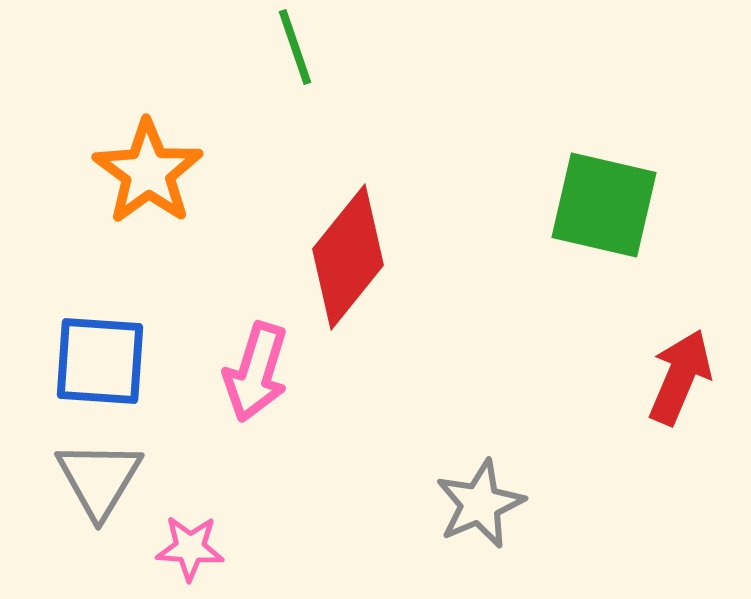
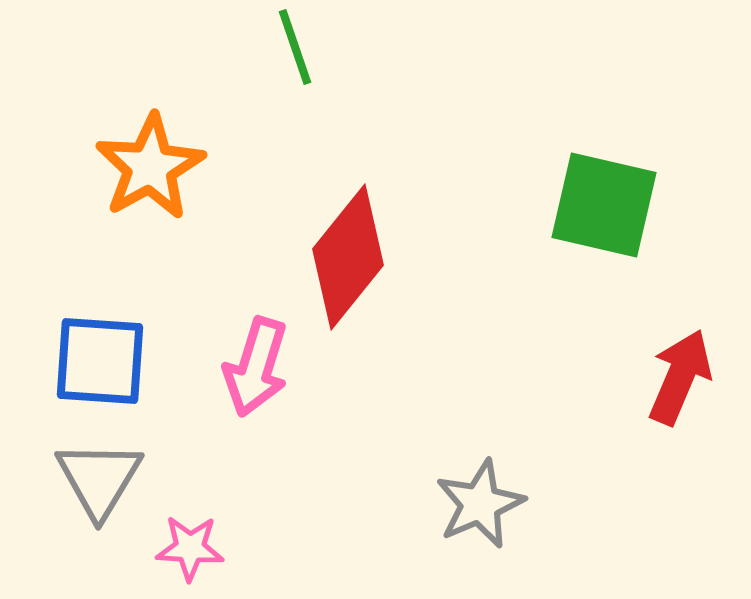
orange star: moved 2 px right, 5 px up; rotated 7 degrees clockwise
pink arrow: moved 5 px up
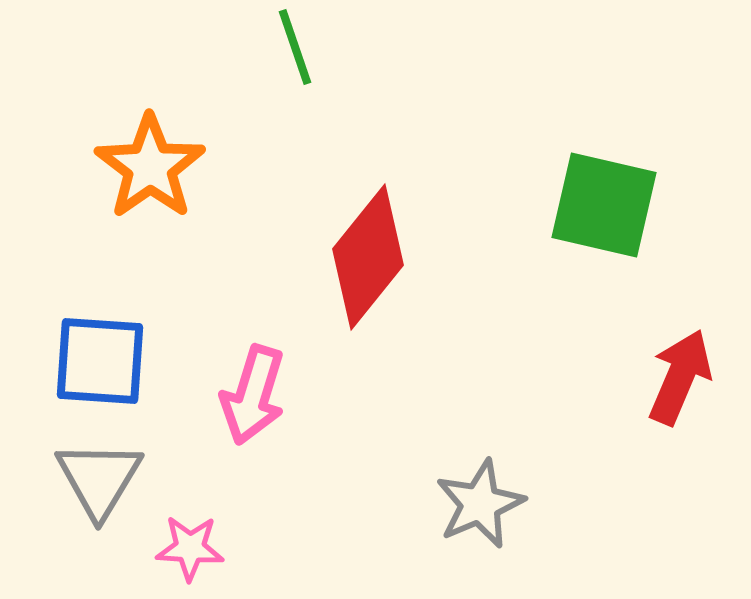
orange star: rotated 6 degrees counterclockwise
red diamond: moved 20 px right
pink arrow: moved 3 px left, 28 px down
